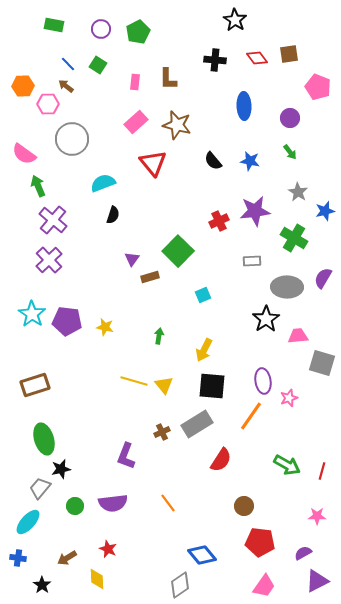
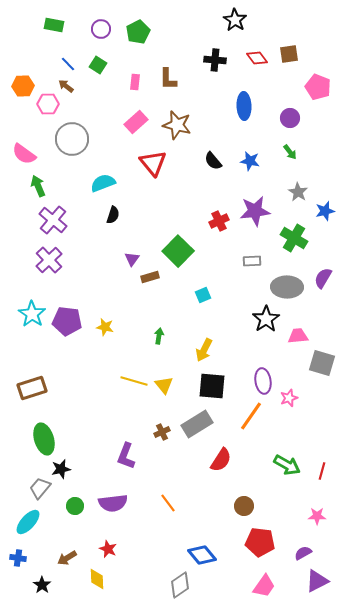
brown rectangle at (35, 385): moved 3 px left, 3 px down
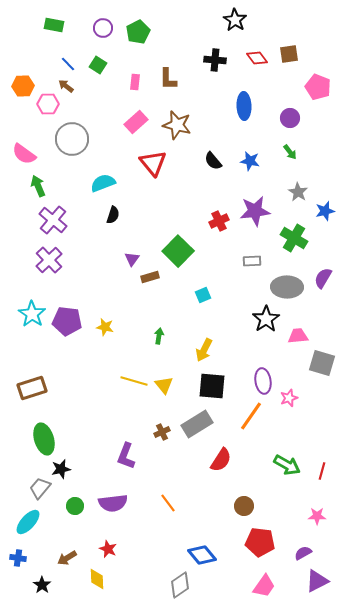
purple circle at (101, 29): moved 2 px right, 1 px up
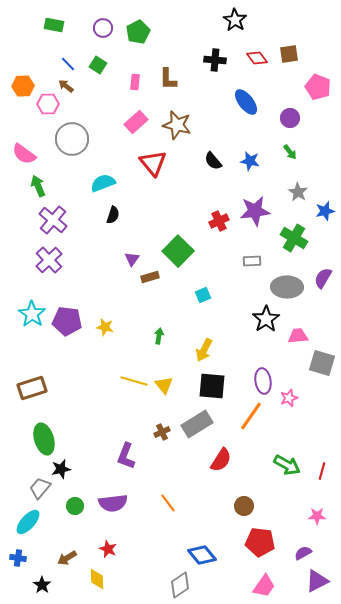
blue ellipse at (244, 106): moved 2 px right, 4 px up; rotated 36 degrees counterclockwise
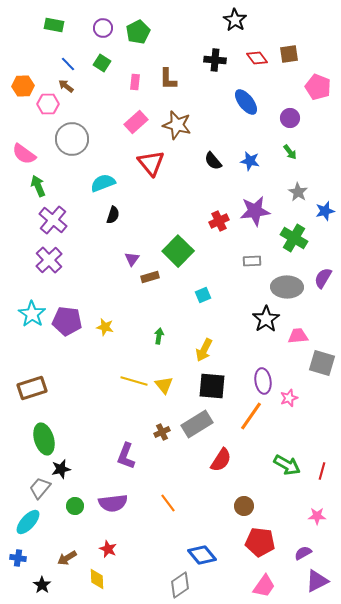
green square at (98, 65): moved 4 px right, 2 px up
red triangle at (153, 163): moved 2 px left
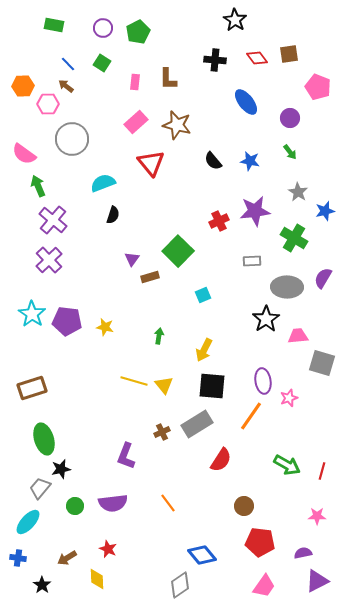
purple semicircle at (303, 553): rotated 18 degrees clockwise
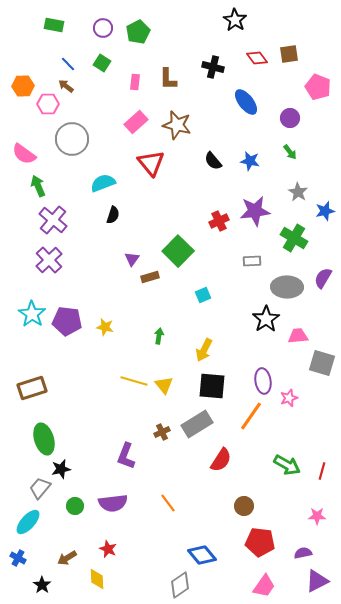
black cross at (215, 60): moved 2 px left, 7 px down; rotated 10 degrees clockwise
blue cross at (18, 558): rotated 21 degrees clockwise
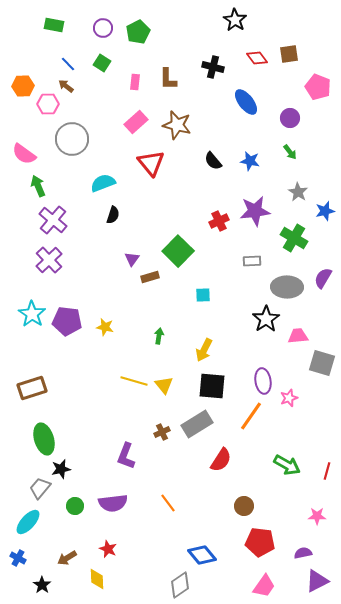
cyan square at (203, 295): rotated 21 degrees clockwise
red line at (322, 471): moved 5 px right
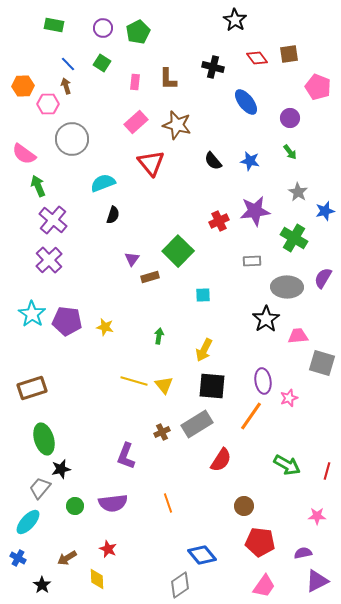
brown arrow at (66, 86): rotated 35 degrees clockwise
orange line at (168, 503): rotated 18 degrees clockwise
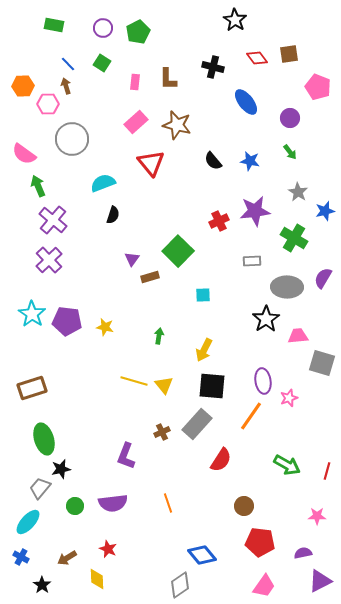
gray rectangle at (197, 424): rotated 16 degrees counterclockwise
blue cross at (18, 558): moved 3 px right, 1 px up
purple triangle at (317, 581): moved 3 px right
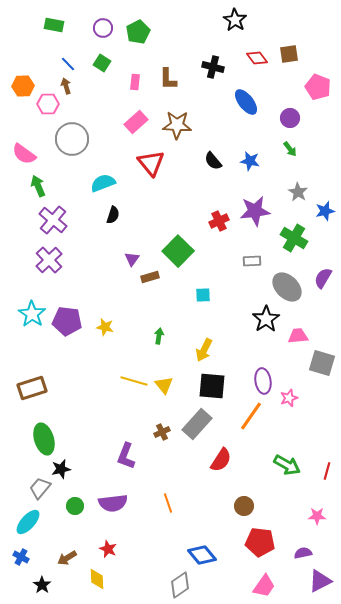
brown star at (177, 125): rotated 12 degrees counterclockwise
green arrow at (290, 152): moved 3 px up
gray ellipse at (287, 287): rotated 44 degrees clockwise
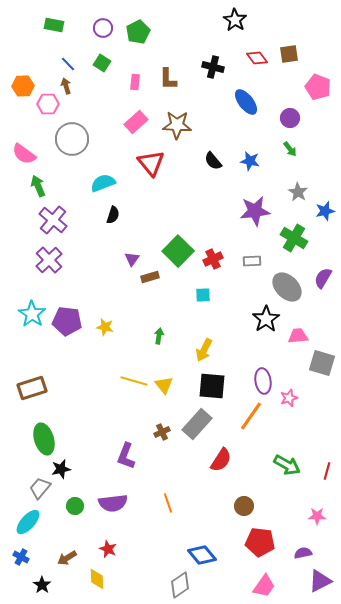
red cross at (219, 221): moved 6 px left, 38 px down
